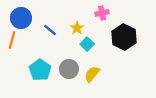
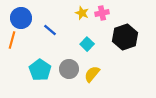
yellow star: moved 5 px right, 15 px up; rotated 16 degrees counterclockwise
black hexagon: moved 1 px right; rotated 15 degrees clockwise
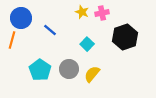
yellow star: moved 1 px up
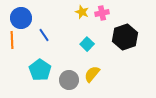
blue line: moved 6 px left, 5 px down; rotated 16 degrees clockwise
orange line: rotated 18 degrees counterclockwise
gray circle: moved 11 px down
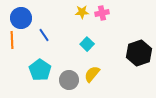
yellow star: rotated 24 degrees counterclockwise
black hexagon: moved 14 px right, 16 px down
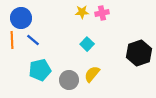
blue line: moved 11 px left, 5 px down; rotated 16 degrees counterclockwise
cyan pentagon: rotated 25 degrees clockwise
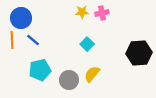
black hexagon: rotated 15 degrees clockwise
